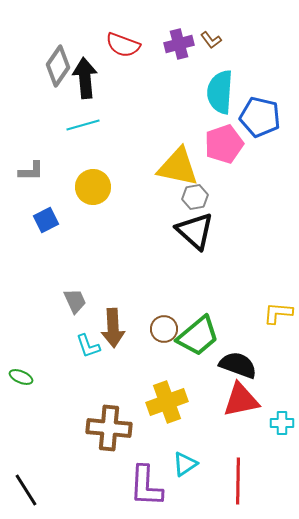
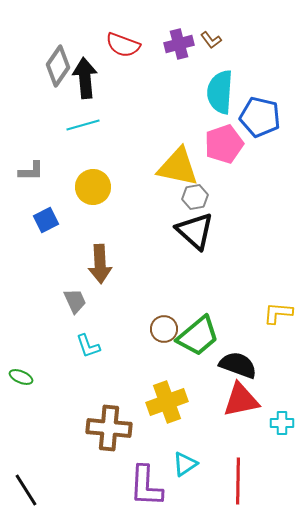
brown arrow: moved 13 px left, 64 px up
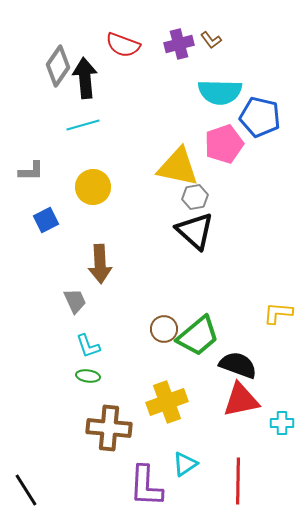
cyan semicircle: rotated 93 degrees counterclockwise
green ellipse: moved 67 px right, 1 px up; rotated 15 degrees counterclockwise
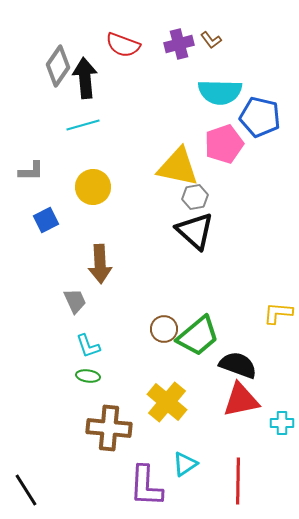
yellow cross: rotated 30 degrees counterclockwise
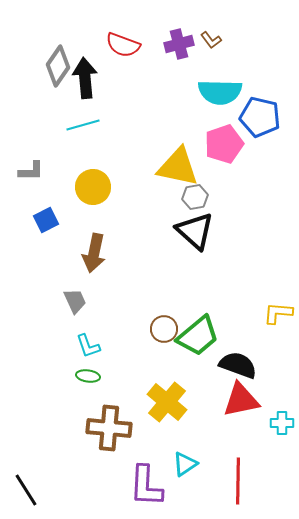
brown arrow: moved 6 px left, 11 px up; rotated 15 degrees clockwise
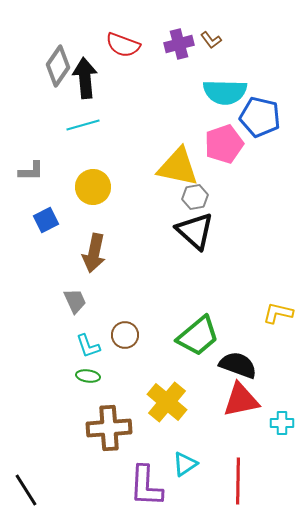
cyan semicircle: moved 5 px right
yellow L-shape: rotated 8 degrees clockwise
brown circle: moved 39 px left, 6 px down
brown cross: rotated 9 degrees counterclockwise
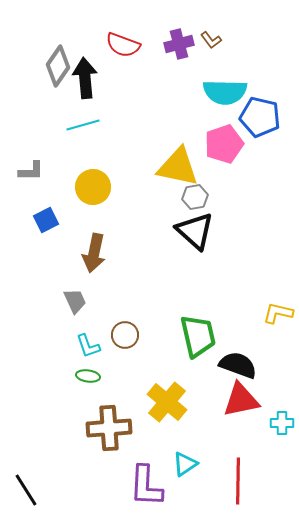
green trapezoid: rotated 63 degrees counterclockwise
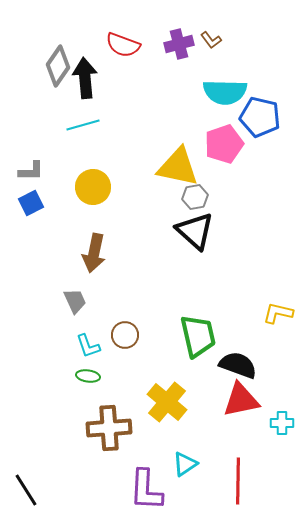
blue square: moved 15 px left, 17 px up
purple L-shape: moved 4 px down
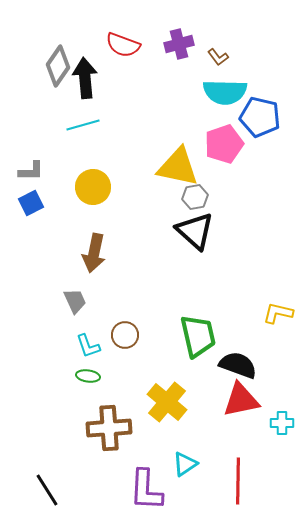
brown L-shape: moved 7 px right, 17 px down
black line: moved 21 px right
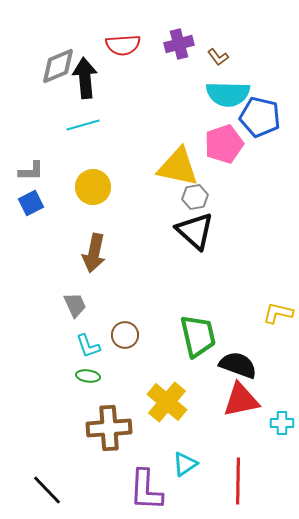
red semicircle: rotated 24 degrees counterclockwise
gray diamond: rotated 33 degrees clockwise
cyan semicircle: moved 3 px right, 2 px down
gray trapezoid: moved 4 px down
black line: rotated 12 degrees counterclockwise
